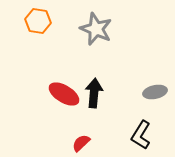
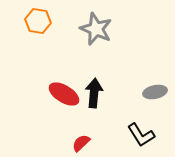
black L-shape: rotated 64 degrees counterclockwise
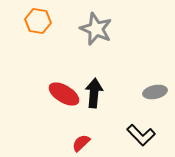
black L-shape: rotated 12 degrees counterclockwise
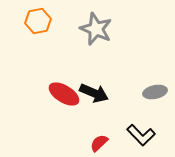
orange hexagon: rotated 20 degrees counterclockwise
black arrow: rotated 108 degrees clockwise
red semicircle: moved 18 px right
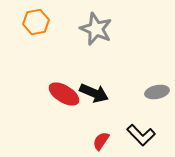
orange hexagon: moved 2 px left, 1 px down
gray ellipse: moved 2 px right
red semicircle: moved 2 px right, 2 px up; rotated 12 degrees counterclockwise
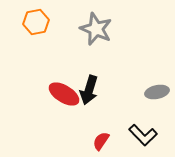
black arrow: moved 5 px left, 3 px up; rotated 84 degrees clockwise
black L-shape: moved 2 px right
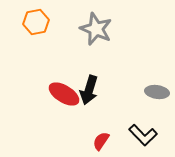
gray ellipse: rotated 20 degrees clockwise
